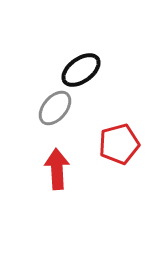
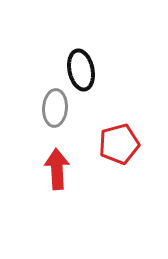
black ellipse: rotated 66 degrees counterclockwise
gray ellipse: rotated 36 degrees counterclockwise
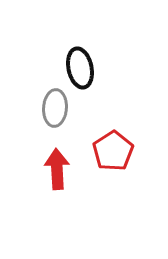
black ellipse: moved 1 px left, 2 px up
red pentagon: moved 6 px left, 7 px down; rotated 18 degrees counterclockwise
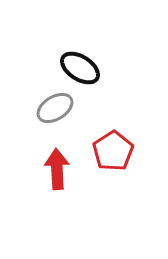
black ellipse: rotated 45 degrees counterclockwise
gray ellipse: rotated 54 degrees clockwise
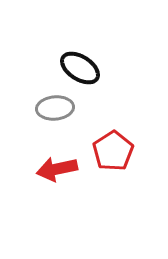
gray ellipse: rotated 27 degrees clockwise
red arrow: rotated 99 degrees counterclockwise
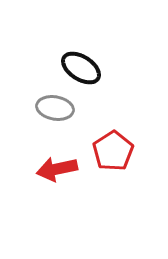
black ellipse: moved 1 px right
gray ellipse: rotated 15 degrees clockwise
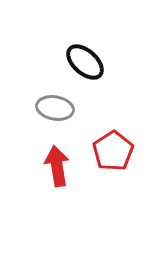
black ellipse: moved 4 px right, 6 px up; rotated 9 degrees clockwise
red arrow: moved 3 px up; rotated 93 degrees clockwise
